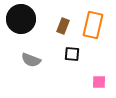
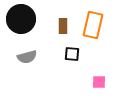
brown rectangle: rotated 21 degrees counterclockwise
gray semicircle: moved 4 px left, 3 px up; rotated 36 degrees counterclockwise
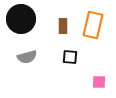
black square: moved 2 px left, 3 px down
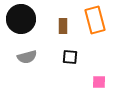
orange rectangle: moved 2 px right, 5 px up; rotated 28 degrees counterclockwise
